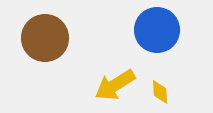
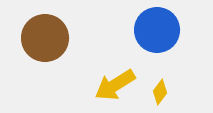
yellow diamond: rotated 40 degrees clockwise
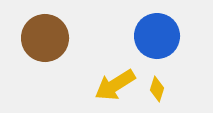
blue circle: moved 6 px down
yellow diamond: moved 3 px left, 3 px up; rotated 20 degrees counterclockwise
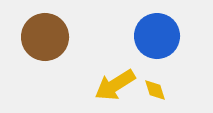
brown circle: moved 1 px up
yellow diamond: moved 2 px left, 1 px down; rotated 35 degrees counterclockwise
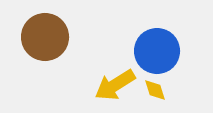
blue circle: moved 15 px down
